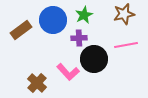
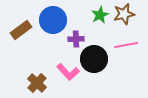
green star: moved 16 px right
purple cross: moved 3 px left, 1 px down
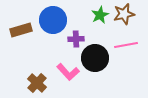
brown rectangle: rotated 20 degrees clockwise
black circle: moved 1 px right, 1 px up
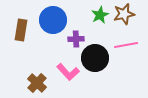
brown rectangle: rotated 65 degrees counterclockwise
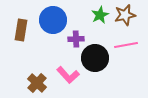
brown star: moved 1 px right, 1 px down
pink L-shape: moved 3 px down
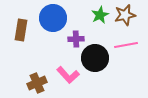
blue circle: moved 2 px up
brown cross: rotated 24 degrees clockwise
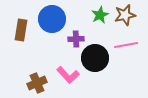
blue circle: moved 1 px left, 1 px down
